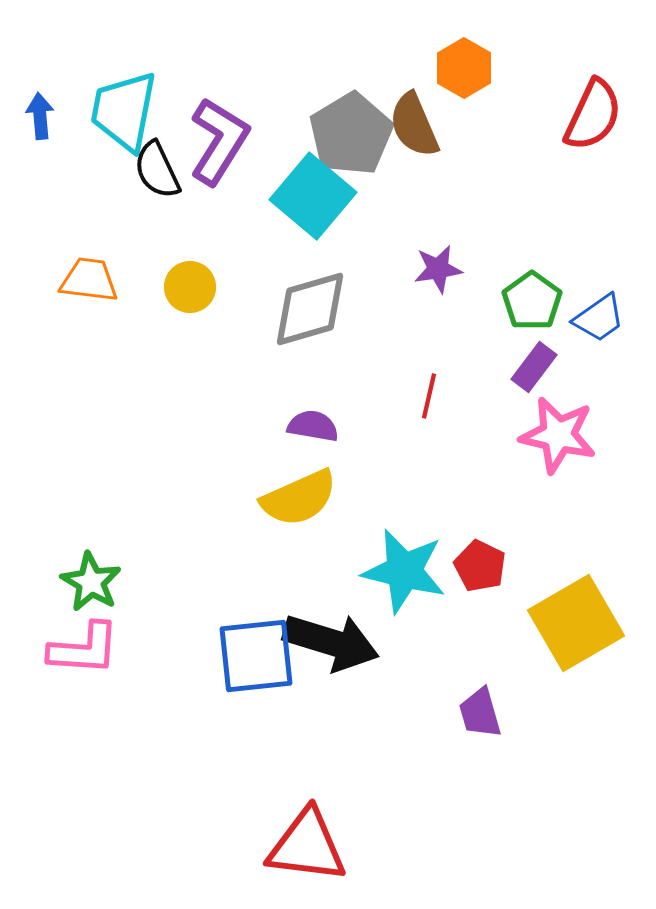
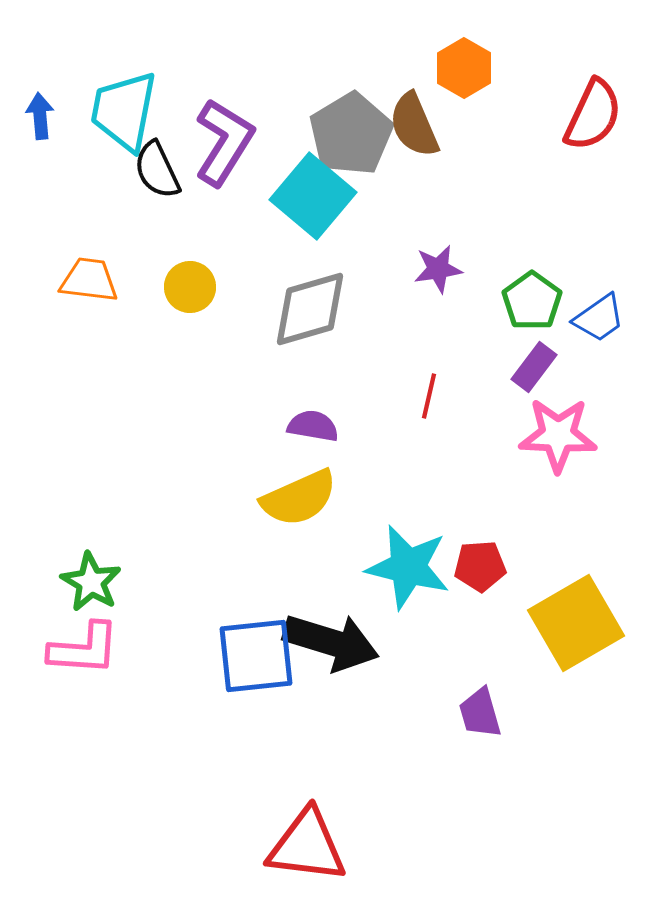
purple L-shape: moved 5 px right, 1 px down
pink star: rotated 10 degrees counterclockwise
red pentagon: rotated 30 degrees counterclockwise
cyan star: moved 4 px right, 4 px up
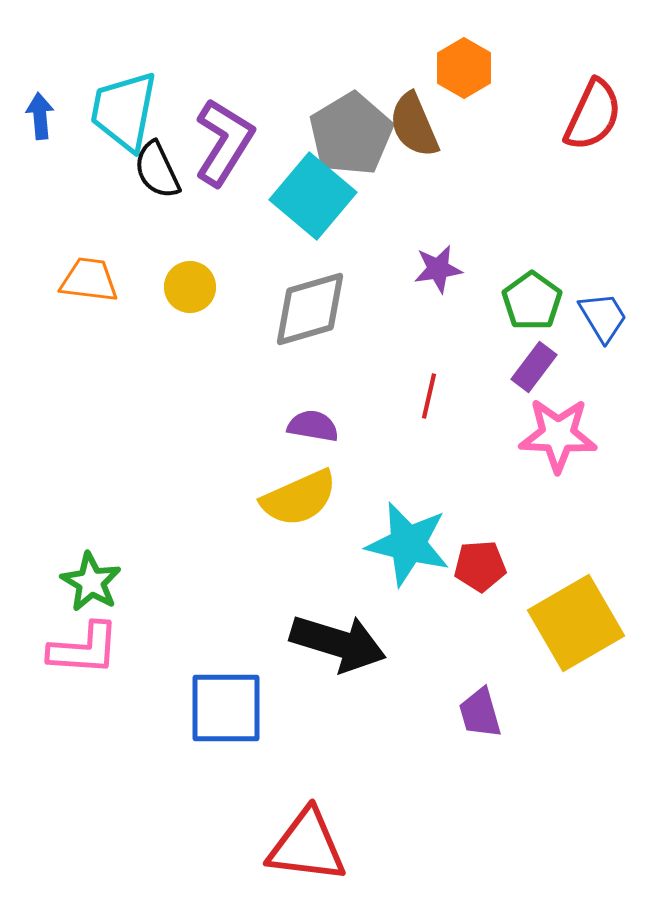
blue trapezoid: moved 4 px right, 1 px up; rotated 86 degrees counterclockwise
cyan star: moved 23 px up
black arrow: moved 7 px right, 1 px down
blue square: moved 30 px left, 52 px down; rotated 6 degrees clockwise
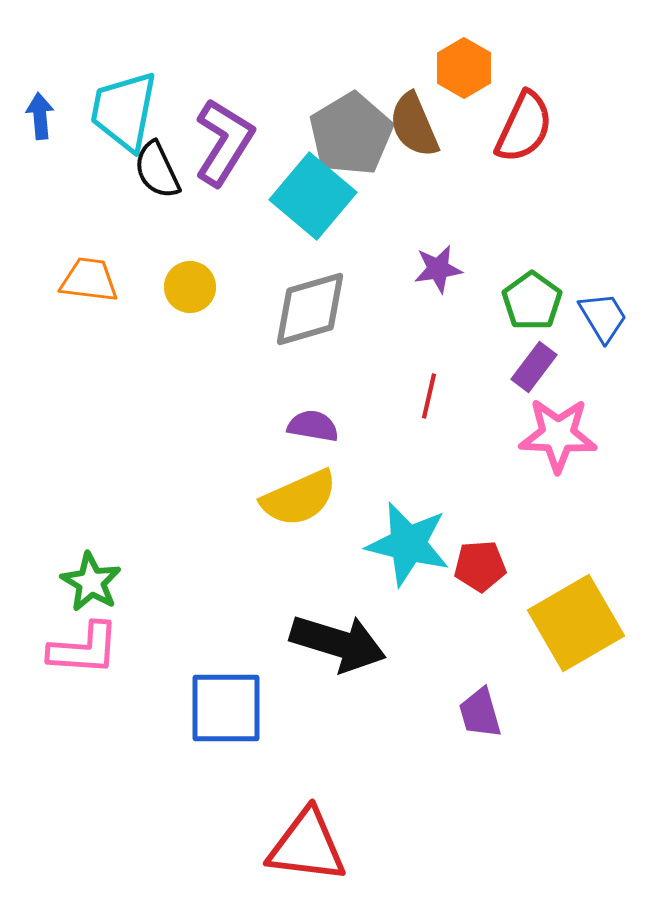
red semicircle: moved 69 px left, 12 px down
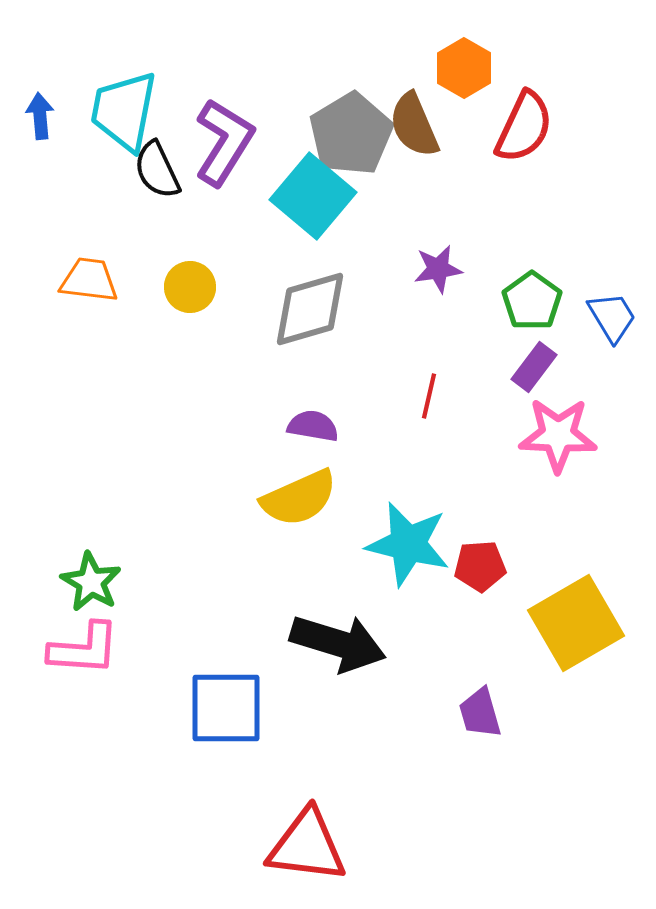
blue trapezoid: moved 9 px right
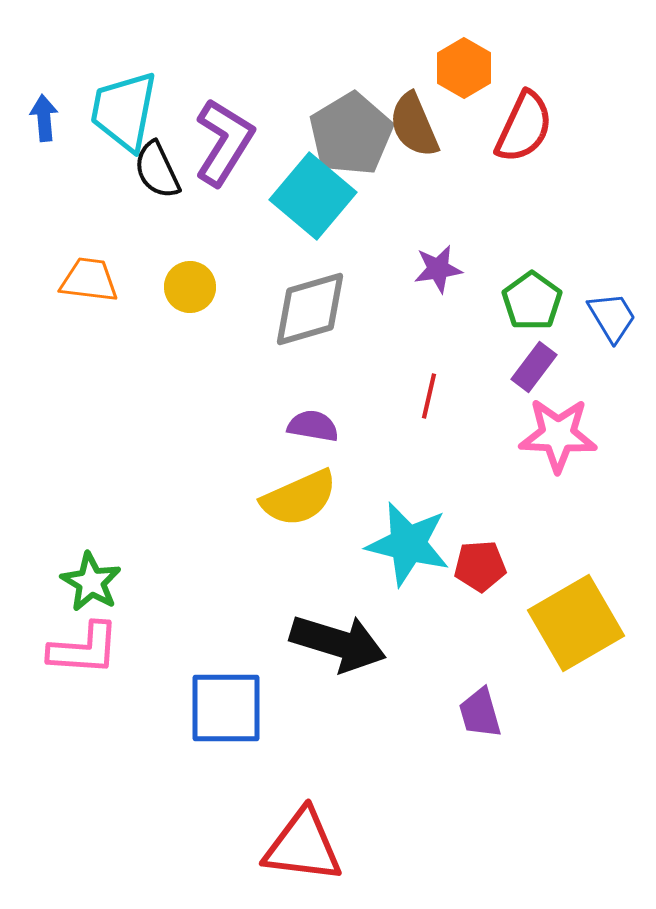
blue arrow: moved 4 px right, 2 px down
red triangle: moved 4 px left
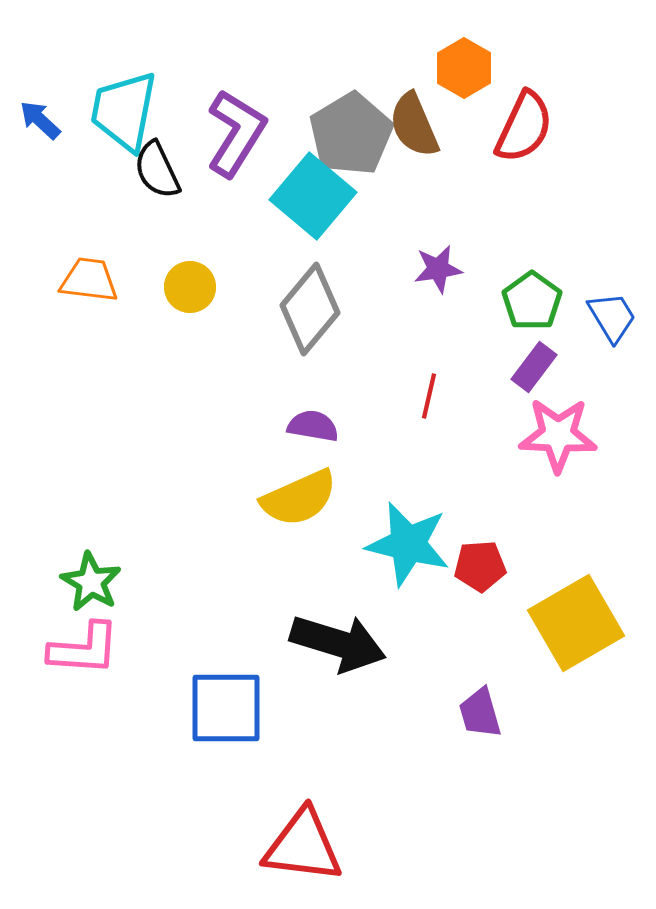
blue arrow: moved 4 px left, 2 px down; rotated 42 degrees counterclockwise
purple L-shape: moved 12 px right, 9 px up
gray diamond: rotated 34 degrees counterclockwise
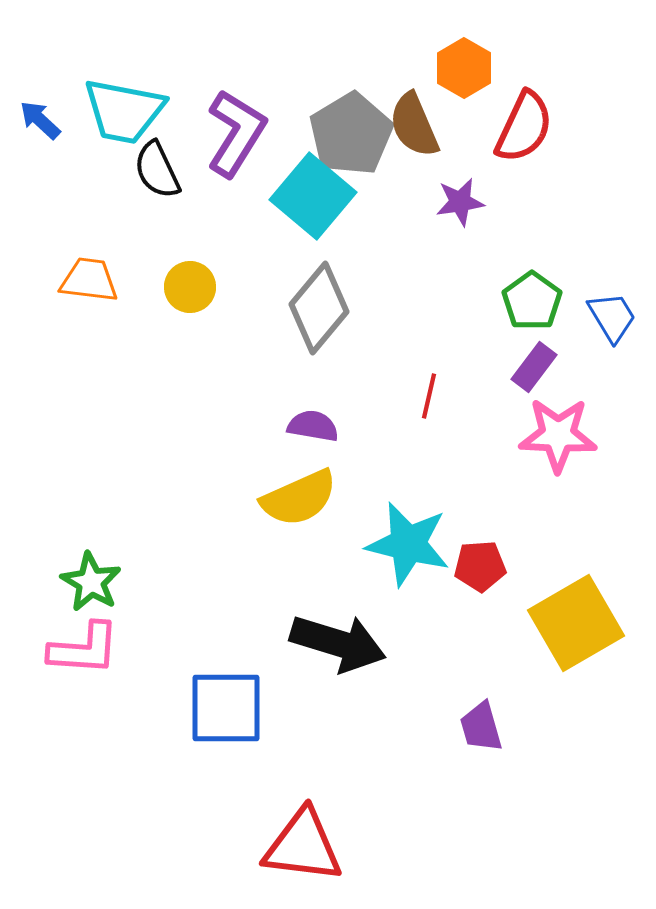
cyan trapezoid: rotated 90 degrees counterclockwise
purple star: moved 22 px right, 67 px up
gray diamond: moved 9 px right, 1 px up
purple trapezoid: moved 1 px right, 14 px down
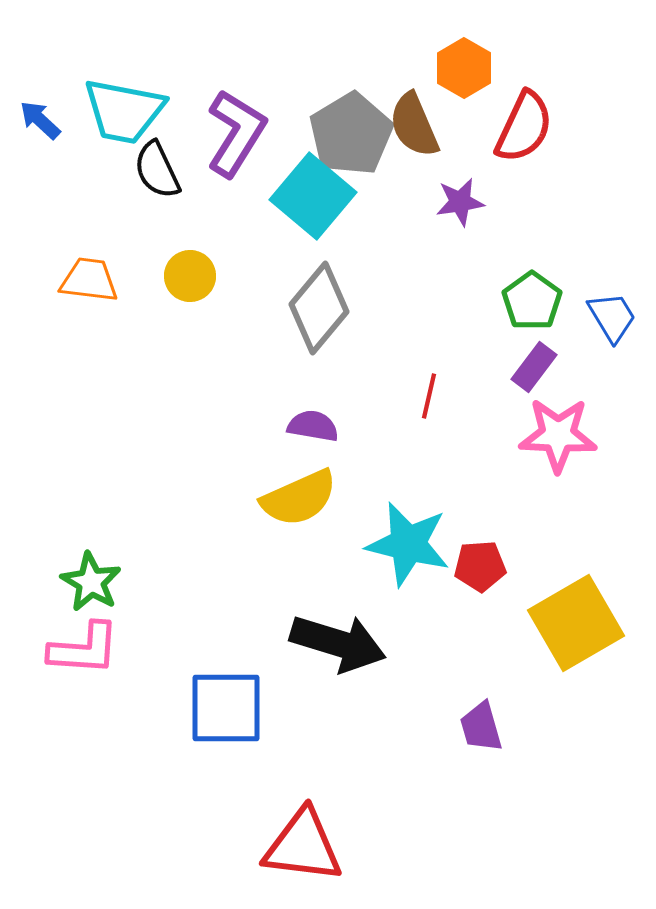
yellow circle: moved 11 px up
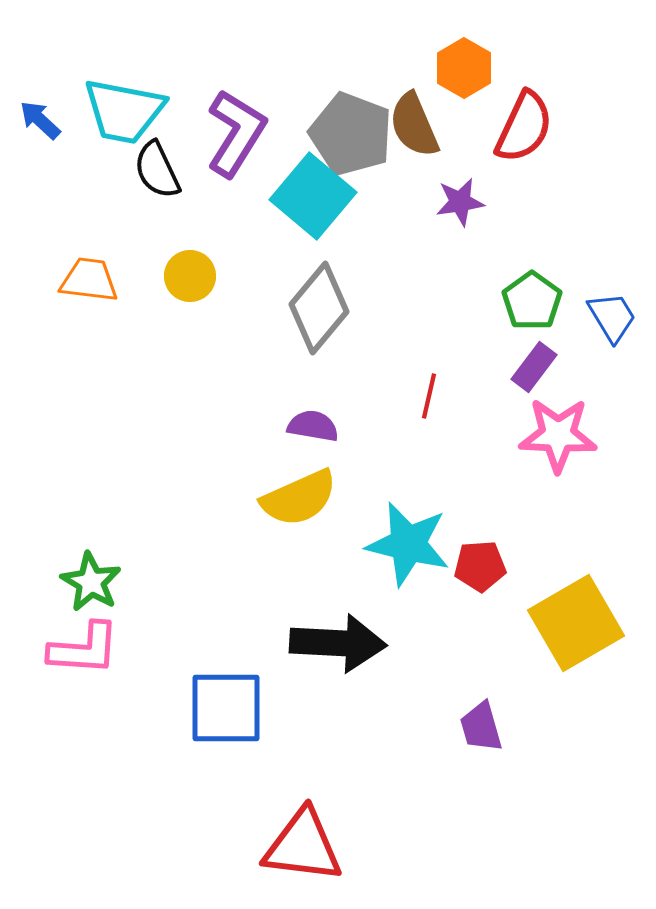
gray pentagon: rotated 20 degrees counterclockwise
black arrow: rotated 14 degrees counterclockwise
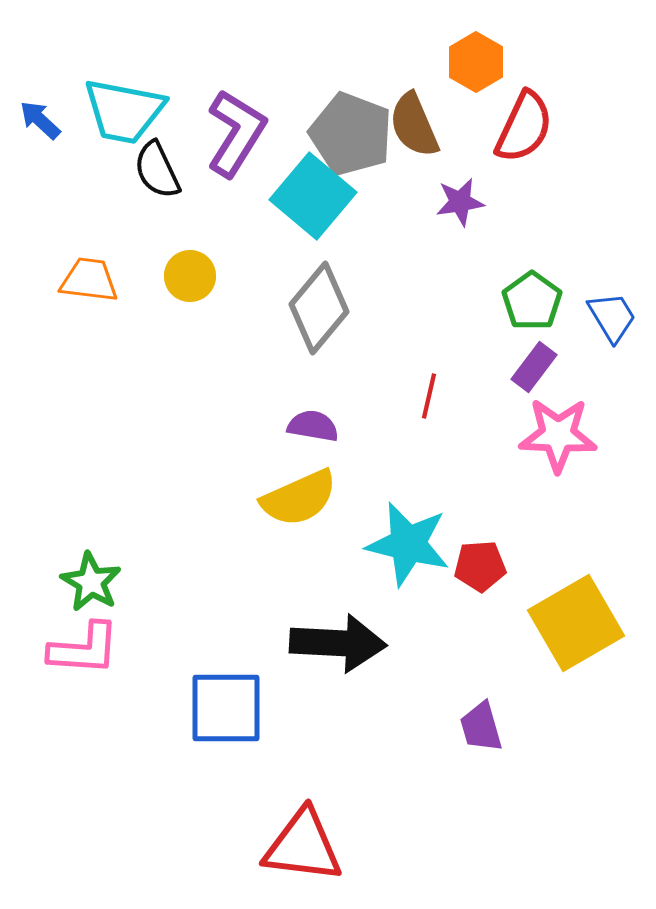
orange hexagon: moved 12 px right, 6 px up
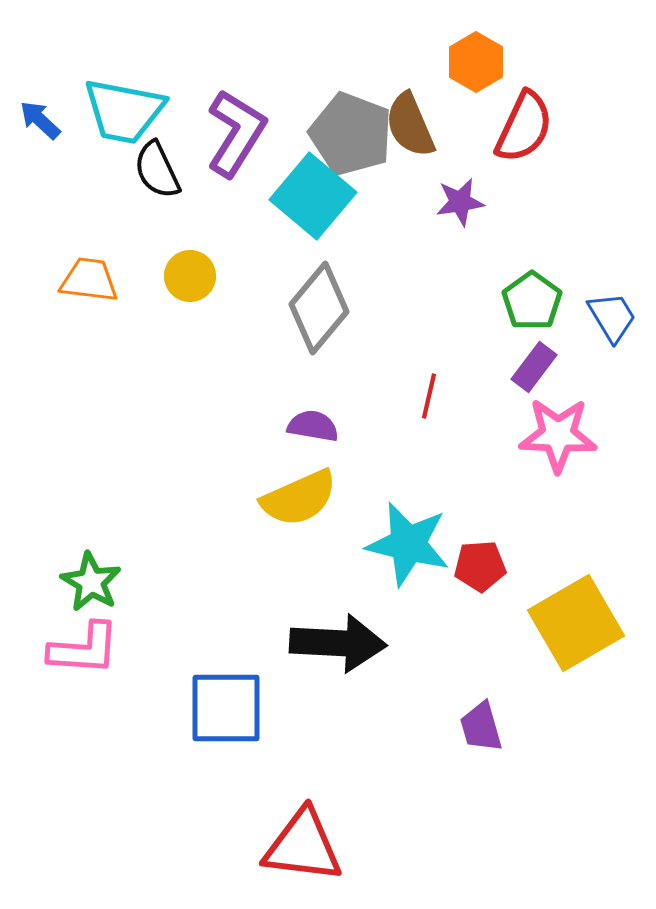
brown semicircle: moved 4 px left
